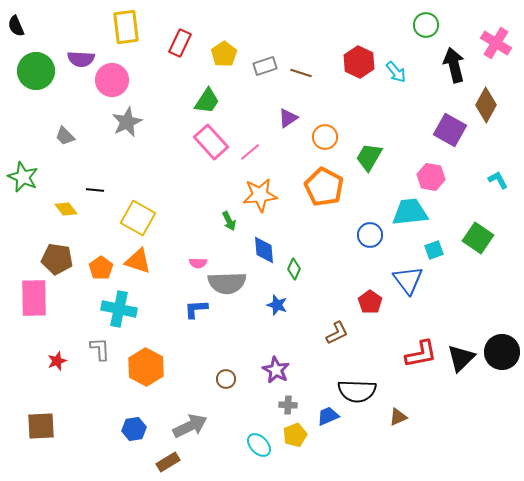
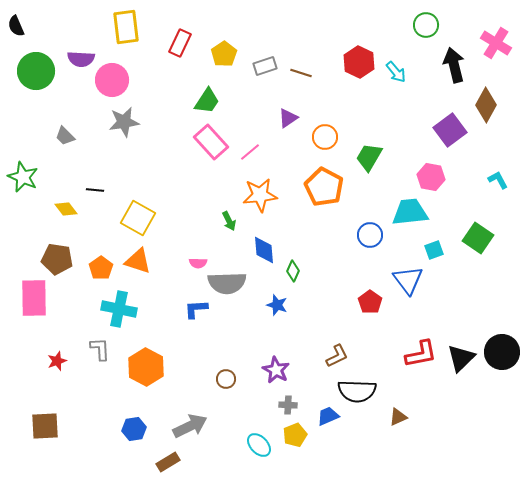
gray star at (127, 122): moved 3 px left; rotated 16 degrees clockwise
purple square at (450, 130): rotated 24 degrees clockwise
green diamond at (294, 269): moved 1 px left, 2 px down
brown L-shape at (337, 333): moved 23 px down
brown square at (41, 426): moved 4 px right
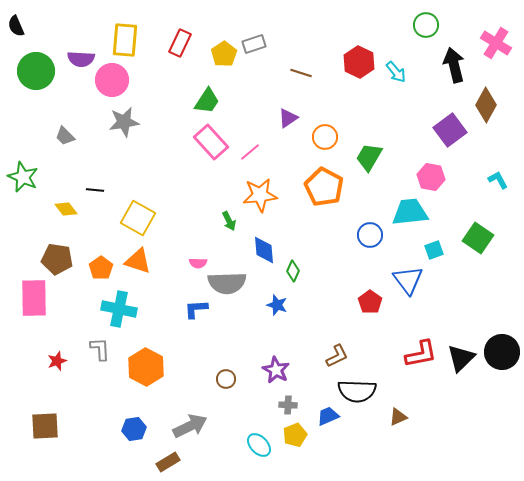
yellow rectangle at (126, 27): moved 1 px left, 13 px down; rotated 12 degrees clockwise
gray rectangle at (265, 66): moved 11 px left, 22 px up
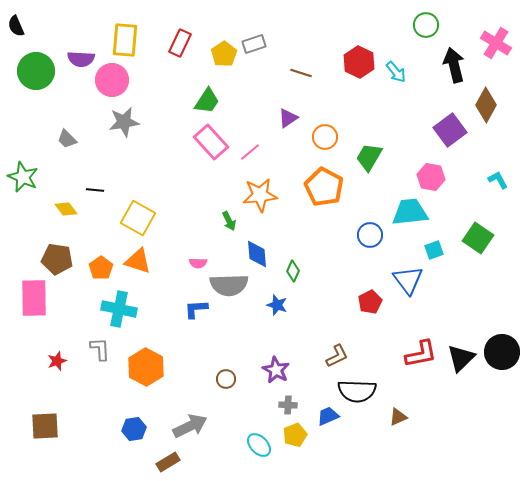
gray trapezoid at (65, 136): moved 2 px right, 3 px down
blue diamond at (264, 250): moved 7 px left, 4 px down
gray semicircle at (227, 283): moved 2 px right, 2 px down
red pentagon at (370, 302): rotated 10 degrees clockwise
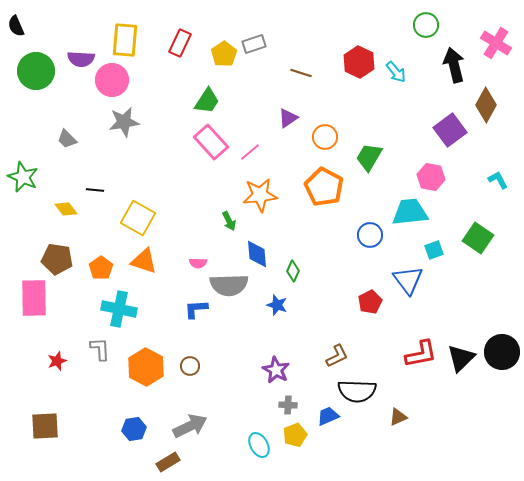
orange triangle at (138, 261): moved 6 px right
brown circle at (226, 379): moved 36 px left, 13 px up
cyan ellipse at (259, 445): rotated 15 degrees clockwise
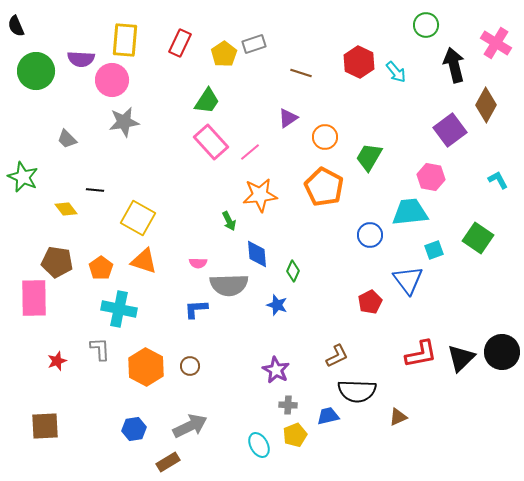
brown pentagon at (57, 259): moved 3 px down
blue trapezoid at (328, 416): rotated 10 degrees clockwise
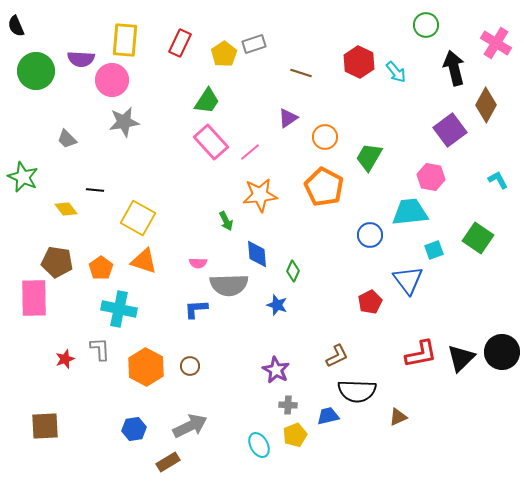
black arrow at (454, 65): moved 3 px down
green arrow at (229, 221): moved 3 px left
red star at (57, 361): moved 8 px right, 2 px up
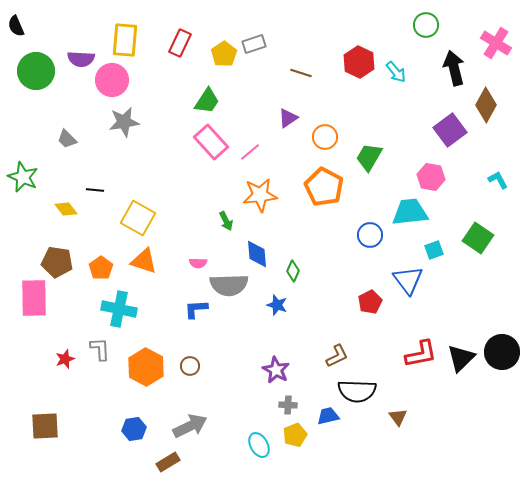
brown triangle at (398, 417): rotated 42 degrees counterclockwise
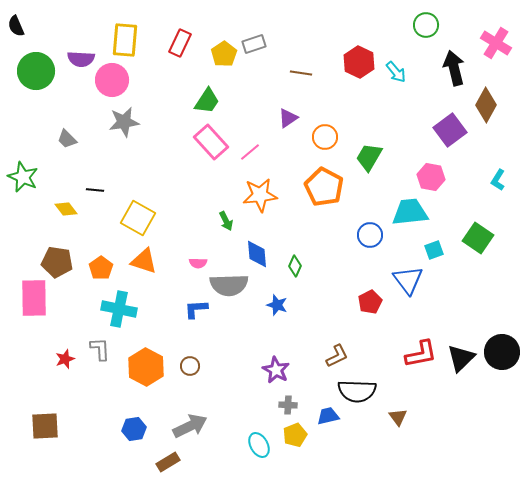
brown line at (301, 73): rotated 10 degrees counterclockwise
cyan L-shape at (498, 180): rotated 120 degrees counterclockwise
green diamond at (293, 271): moved 2 px right, 5 px up
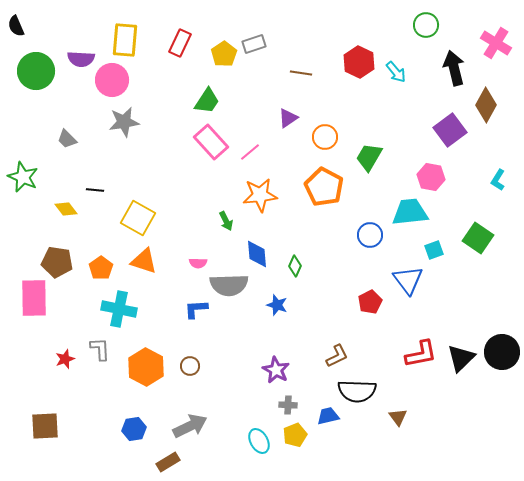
cyan ellipse at (259, 445): moved 4 px up
